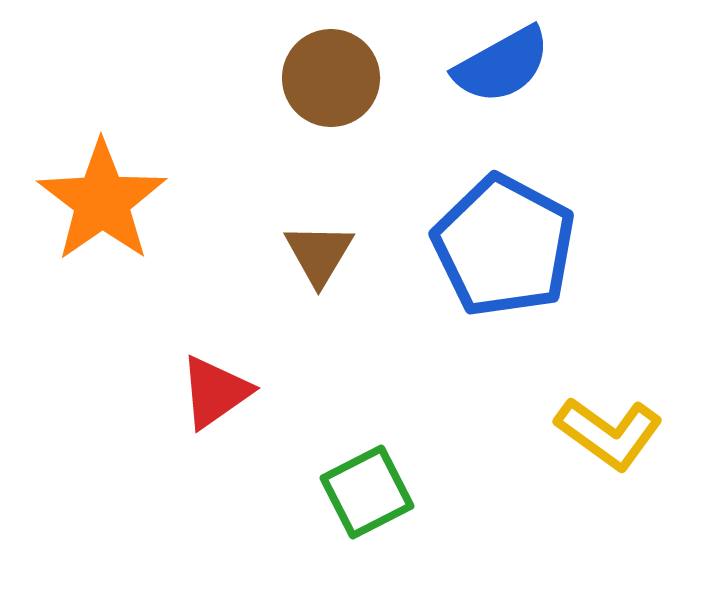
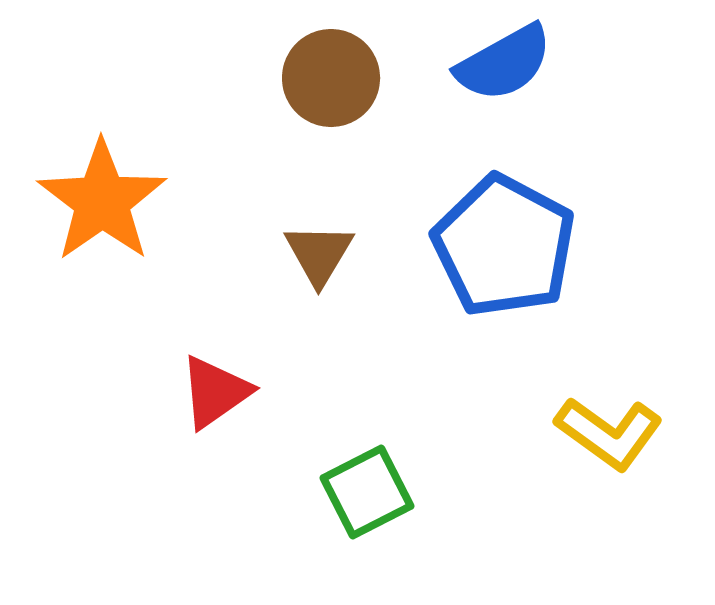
blue semicircle: moved 2 px right, 2 px up
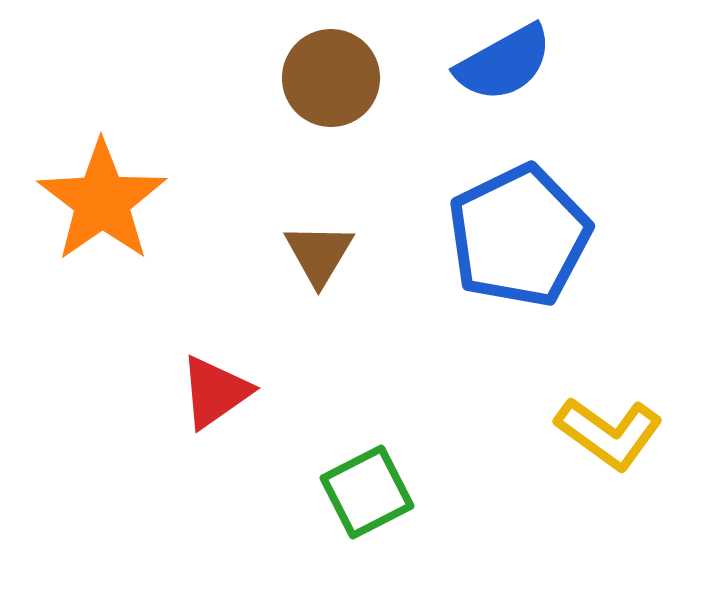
blue pentagon: moved 15 px right, 10 px up; rotated 18 degrees clockwise
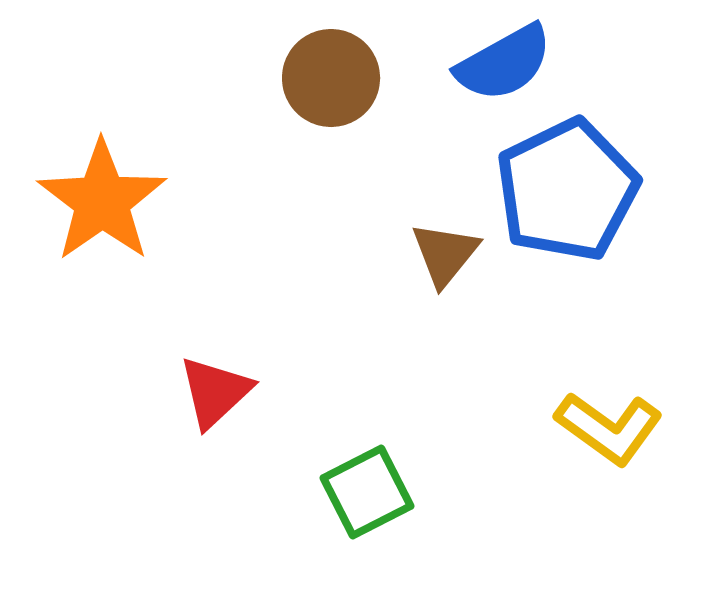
blue pentagon: moved 48 px right, 46 px up
brown triangle: moved 126 px right; rotated 8 degrees clockwise
red triangle: rotated 8 degrees counterclockwise
yellow L-shape: moved 5 px up
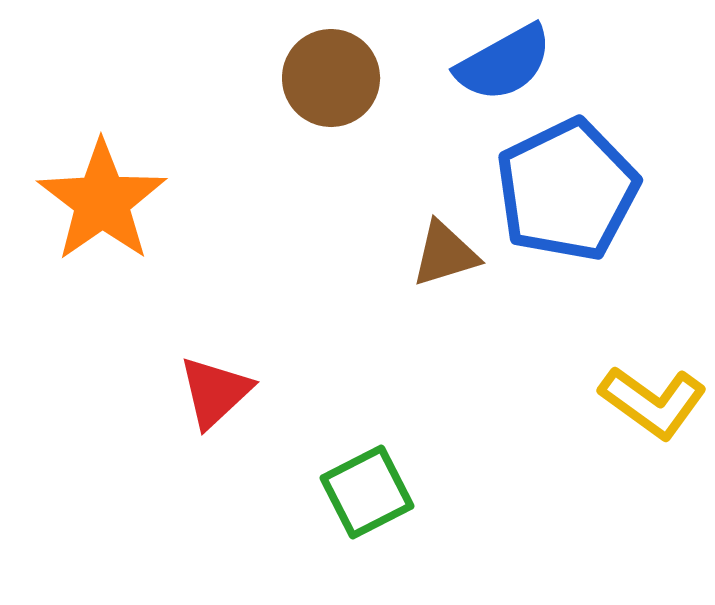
brown triangle: rotated 34 degrees clockwise
yellow L-shape: moved 44 px right, 26 px up
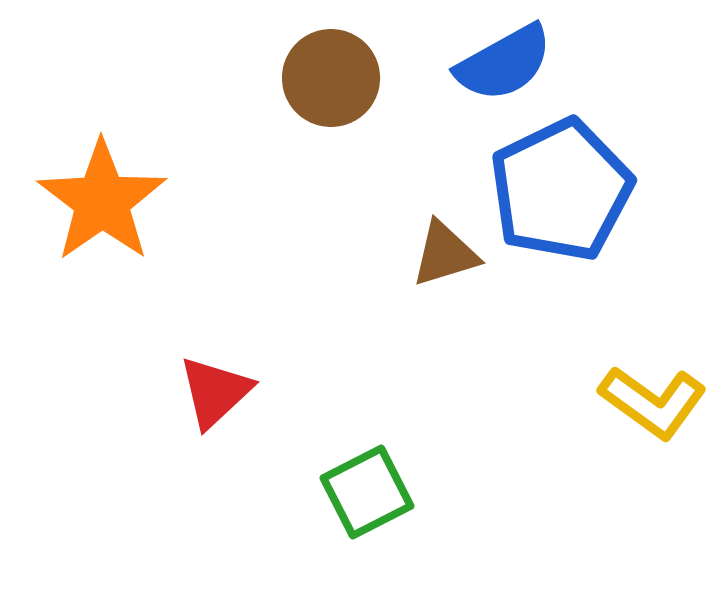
blue pentagon: moved 6 px left
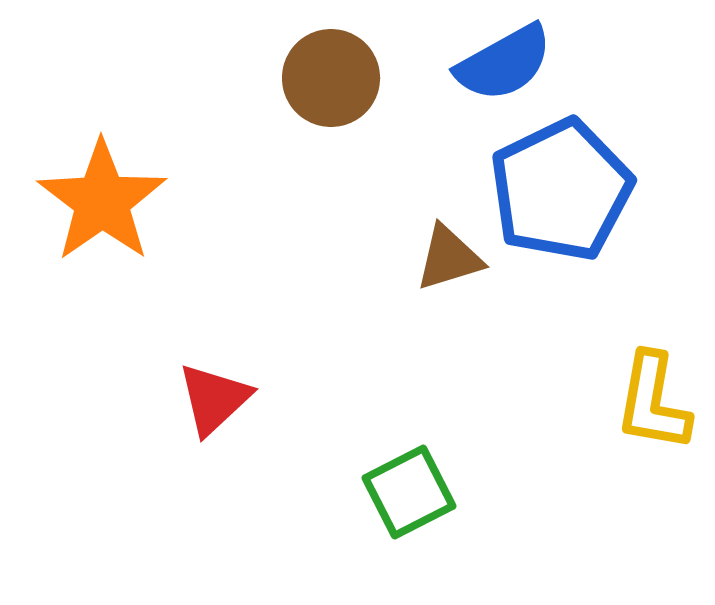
brown triangle: moved 4 px right, 4 px down
red triangle: moved 1 px left, 7 px down
yellow L-shape: rotated 64 degrees clockwise
green square: moved 42 px right
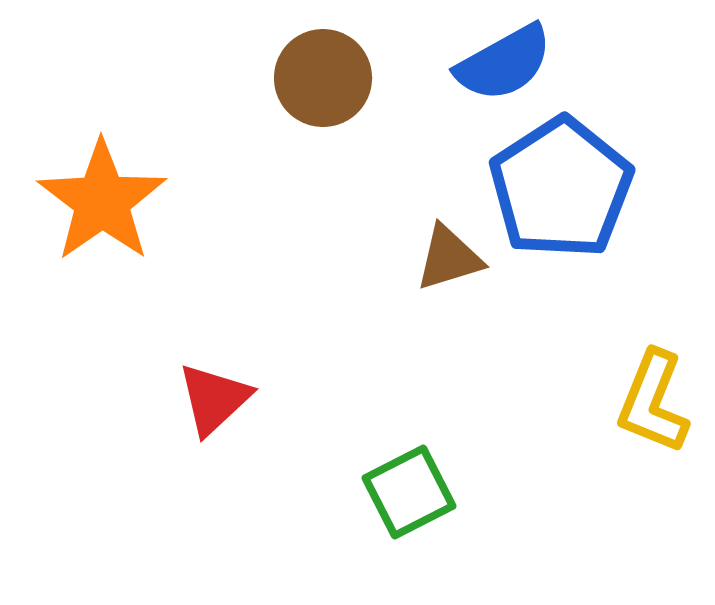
brown circle: moved 8 px left
blue pentagon: moved 2 px up; rotated 7 degrees counterclockwise
yellow L-shape: rotated 12 degrees clockwise
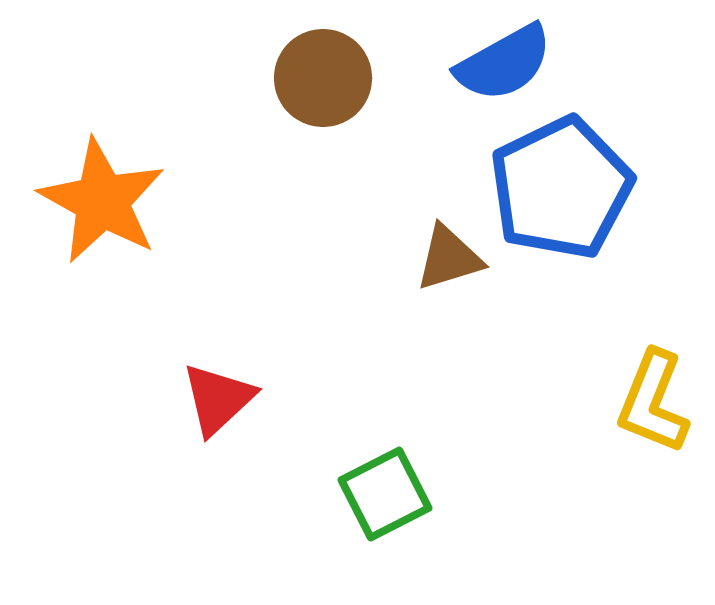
blue pentagon: rotated 7 degrees clockwise
orange star: rotated 8 degrees counterclockwise
red triangle: moved 4 px right
green square: moved 24 px left, 2 px down
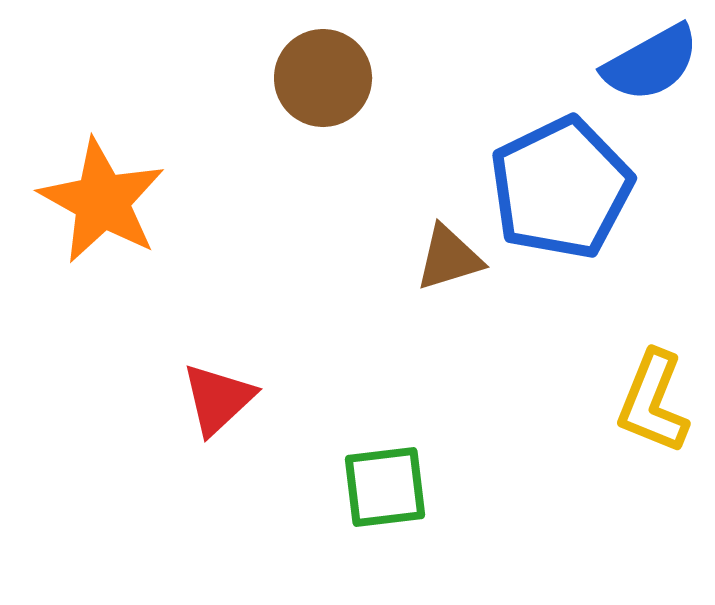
blue semicircle: moved 147 px right
green square: moved 7 px up; rotated 20 degrees clockwise
